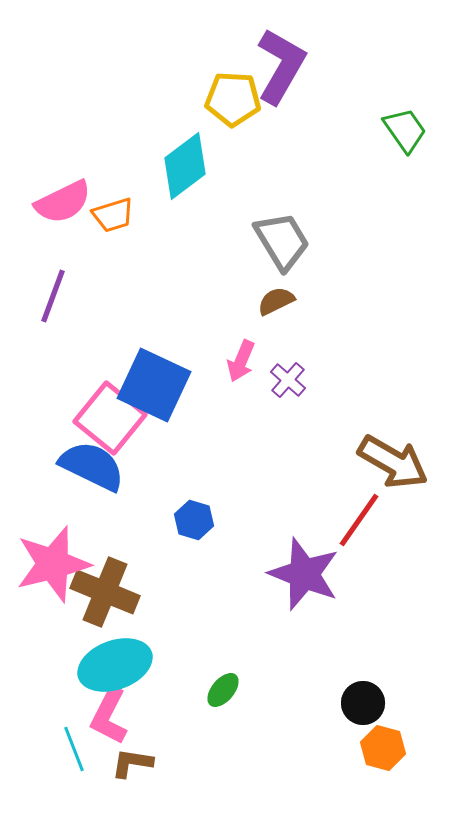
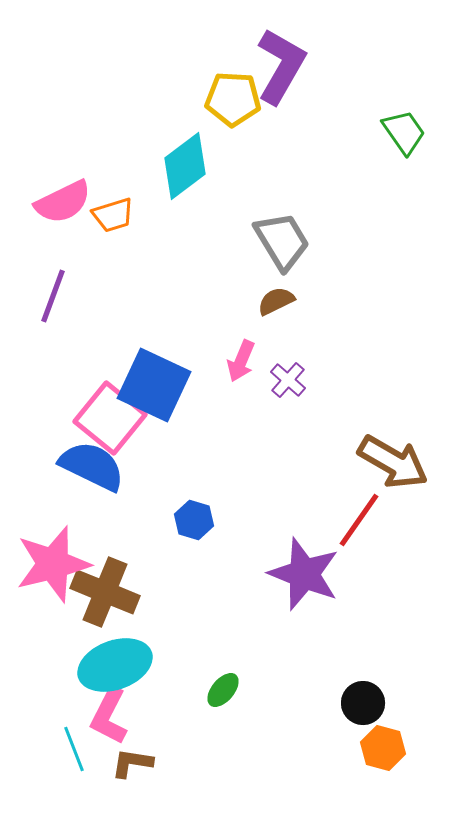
green trapezoid: moved 1 px left, 2 px down
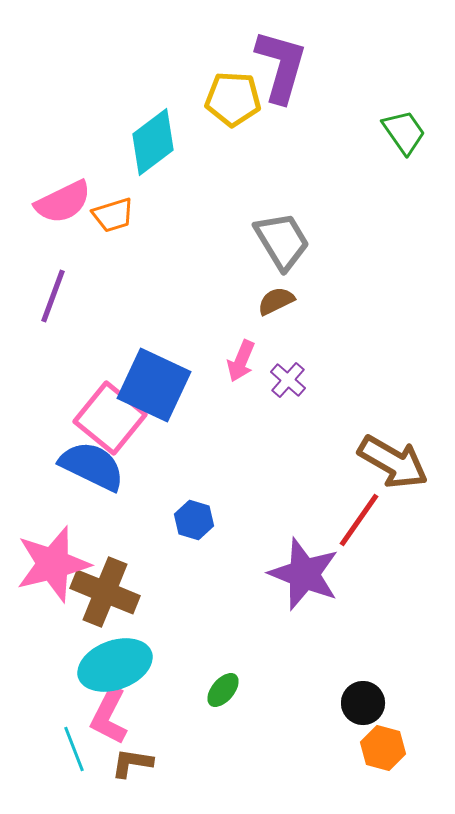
purple L-shape: rotated 14 degrees counterclockwise
cyan diamond: moved 32 px left, 24 px up
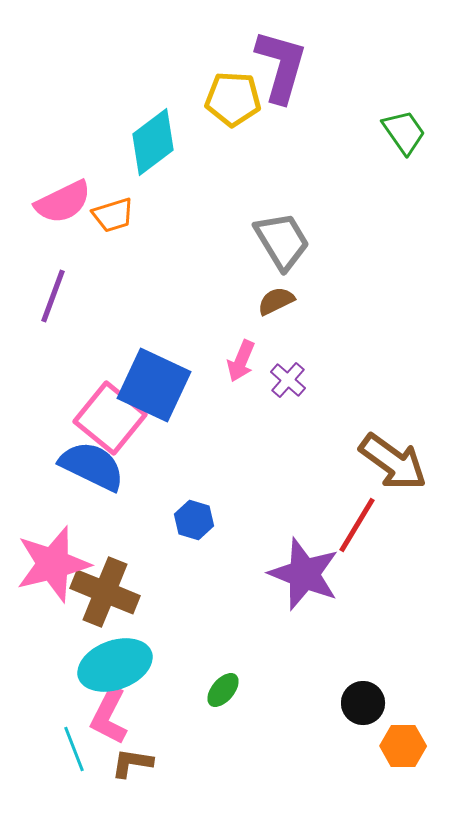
brown arrow: rotated 6 degrees clockwise
red line: moved 2 px left, 5 px down; rotated 4 degrees counterclockwise
orange hexagon: moved 20 px right, 2 px up; rotated 15 degrees counterclockwise
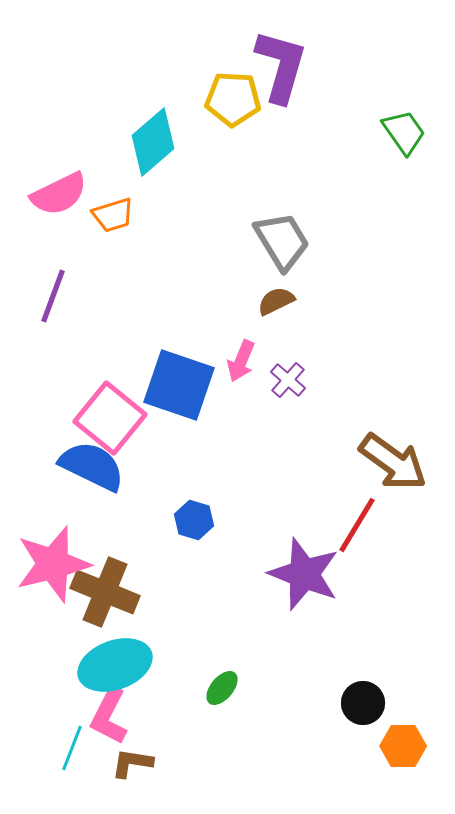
cyan diamond: rotated 4 degrees counterclockwise
pink semicircle: moved 4 px left, 8 px up
blue square: moved 25 px right; rotated 6 degrees counterclockwise
green ellipse: moved 1 px left, 2 px up
cyan line: moved 2 px left, 1 px up; rotated 42 degrees clockwise
